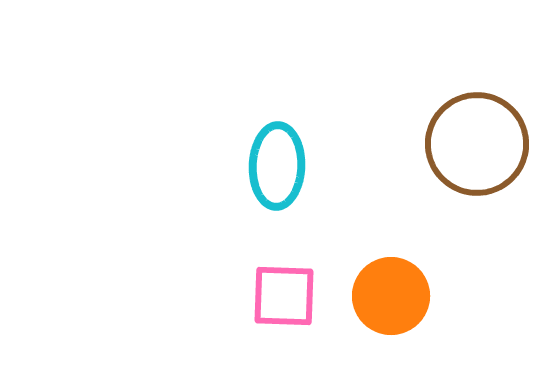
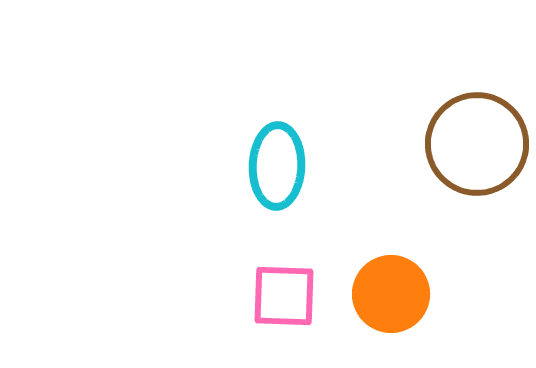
orange circle: moved 2 px up
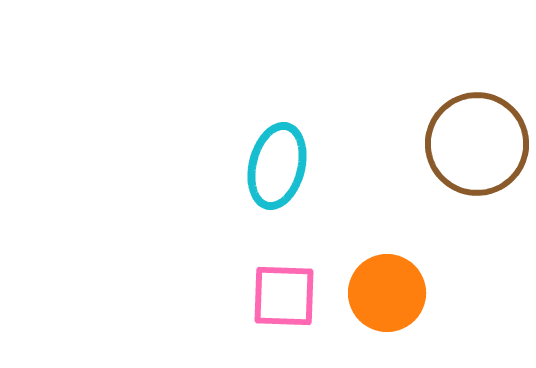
cyan ellipse: rotated 12 degrees clockwise
orange circle: moved 4 px left, 1 px up
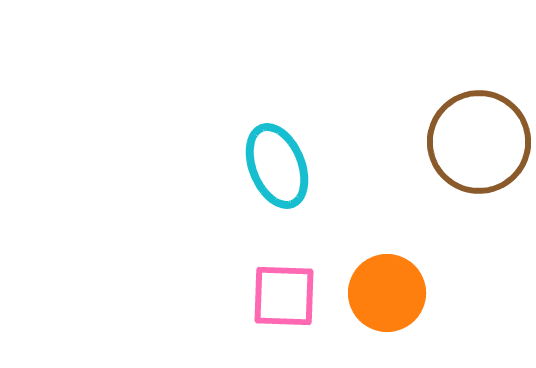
brown circle: moved 2 px right, 2 px up
cyan ellipse: rotated 36 degrees counterclockwise
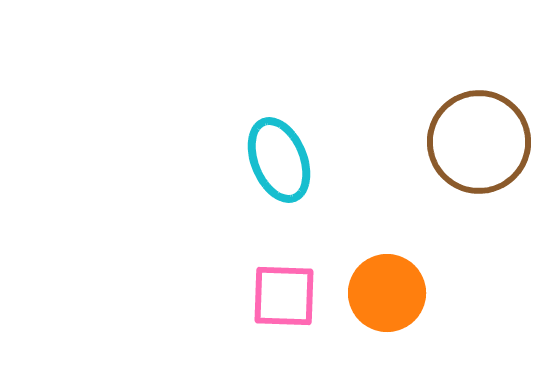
cyan ellipse: moved 2 px right, 6 px up
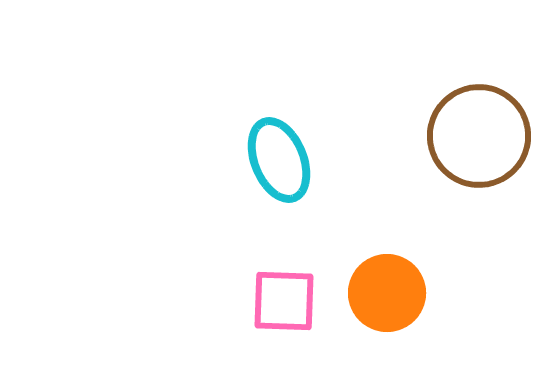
brown circle: moved 6 px up
pink square: moved 5 px down
